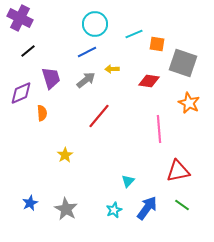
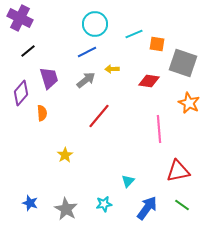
purple trapezoid: moved 2 px left
purple diamond: rotated 25 degrees counterclockwise
blue star: rotated 28 degrees counterclockwise
cyan star: moved 10 px left, 6 px up; rotated 14 degrees clockwise
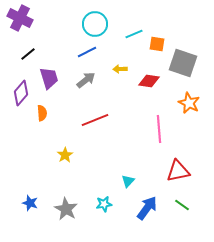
black line: moved 3 px down
yellow arrow: moved 8 px right
red line: moved 4 px left, 4 px down; rotated 28 degrees clockwise
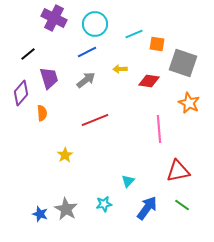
purple cross: moved 34 px right
blue star: moved 10 px right, 11 px down
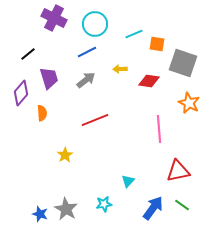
blue arrow: moved 6 px right
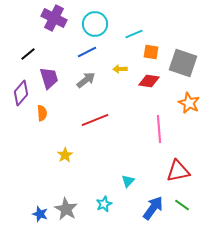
orange square: moved 6 px left, 8 px down
cyan star: rotated 14 degrees counterclockwise
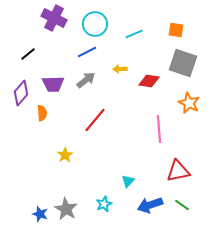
orange square: moved 25 px right, 22 px up
purple trapezoid: moved 4 px right, 6 px down; rotated 105 degrees clockwise
red line: rotated 28 degrees counterclockwise
blue arrow: moved 3 px left, 3 px up; rotated 145 degrees counterclockwise
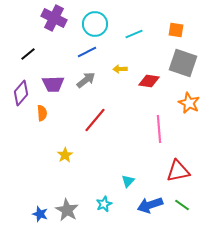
gray star: moved 1 px right, 1 px down
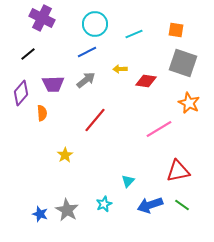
purple cross: moved 12 px left
red diamond: moved 3 px left
pink line: rotated 64 degrees clockwise
